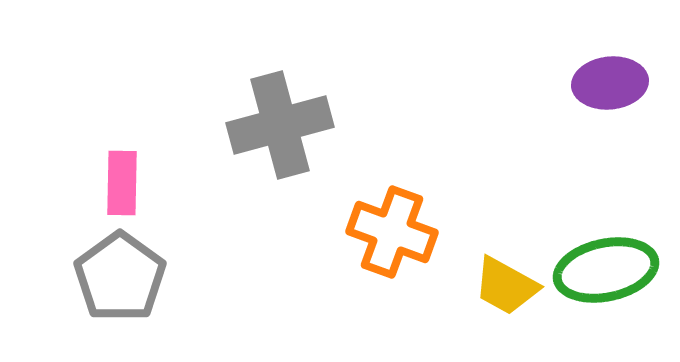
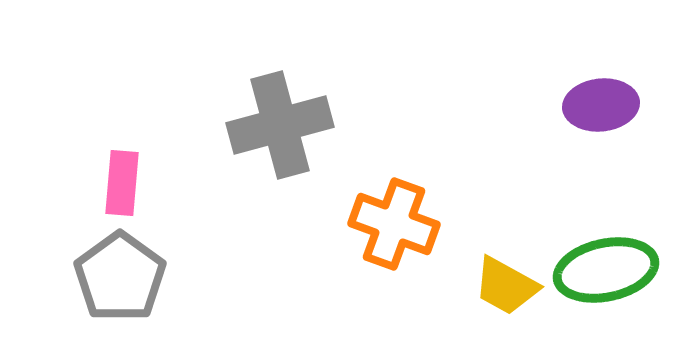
purple ellipse: moved 9 px left, 22 px down
pink rectangle: rotated 4 degrees clockwise
orange cross: moved 2 px right, 8 px up
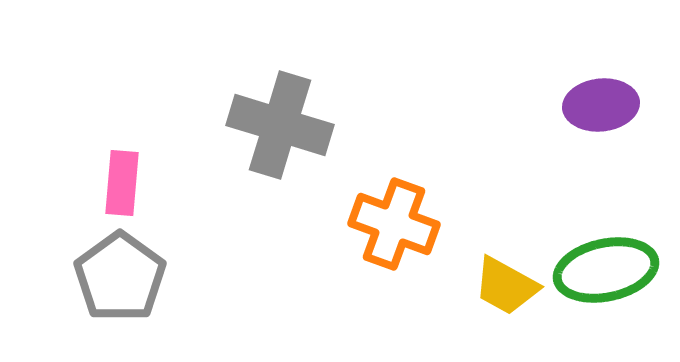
gray cross: rotated 32 degrees clockwise
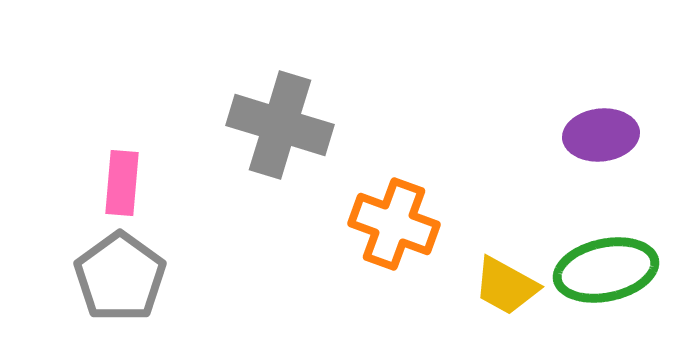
purple ellipse: moved 30 px down
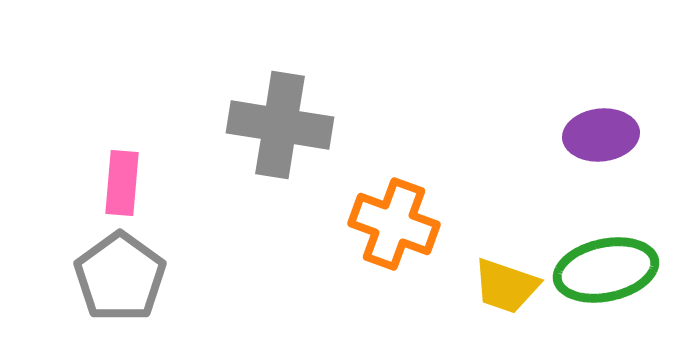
gray cross: rotated 8 degrees counterclockwise
yellow trapezoid: rotated 10 degrees counterclockwise
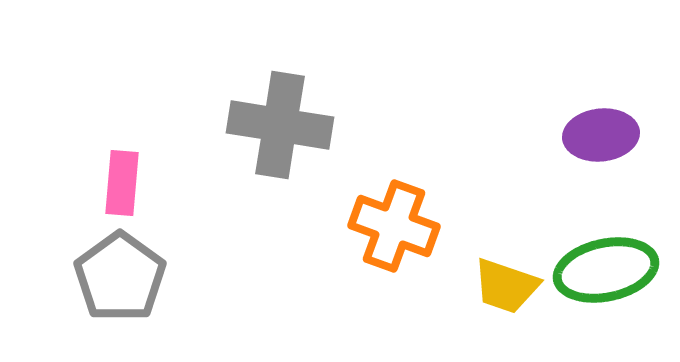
orange cross: moved 2 px down
